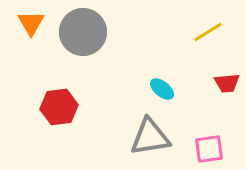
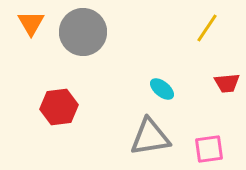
yellow line: moved 1 px left, 4 px up; rotated 24 degrees counterclockwise
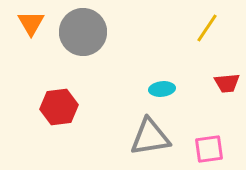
cyan ellipse: rotated 45 degrees counterclockwise
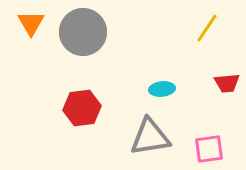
red hexagon: moved 23 px right, 1 px down
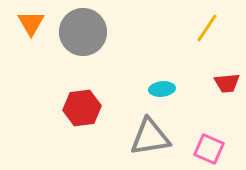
pink square: rotated 32 degrees clockwise
